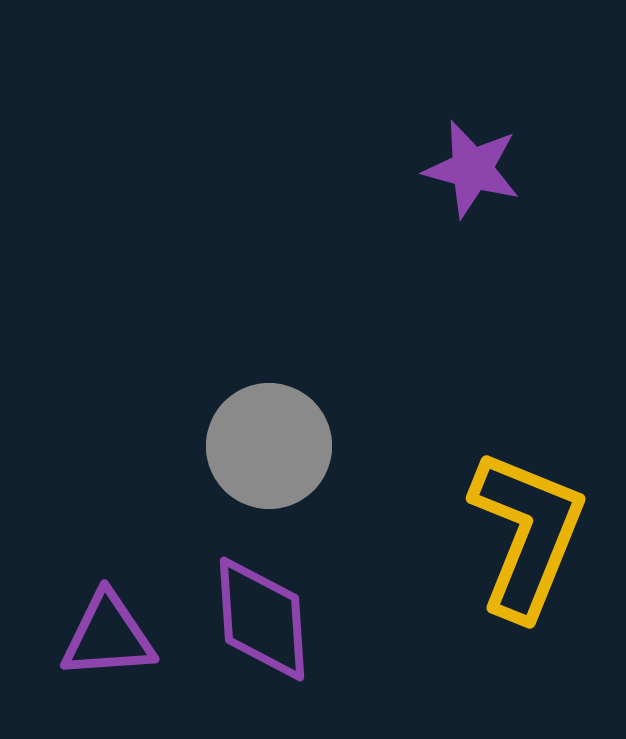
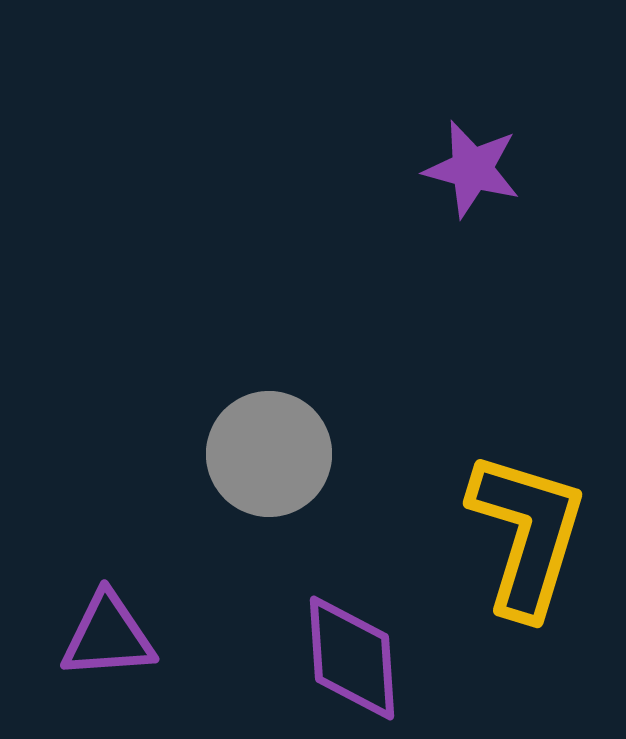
gray circle: moved 8 px down
yellow L-shape: rotated 5 degrees counterclockwise
purple diamond: moved 90 px right, 39 px down
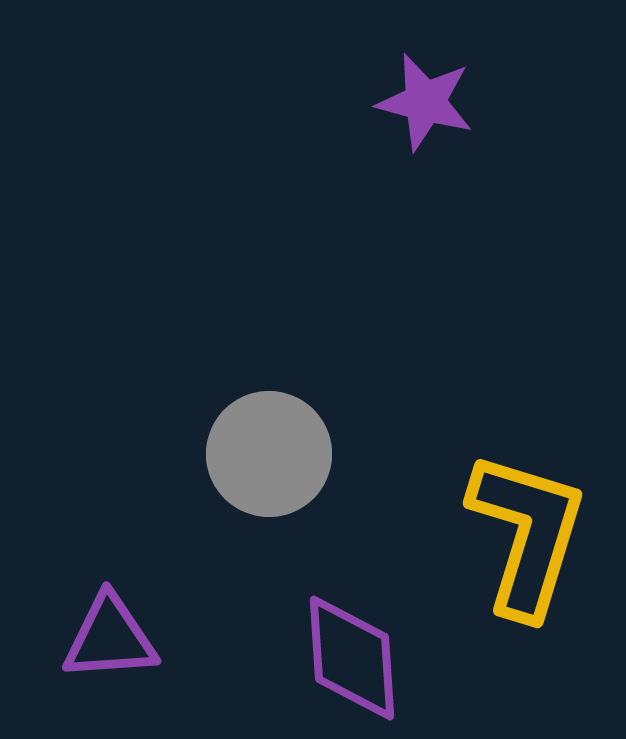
purple star: moved 47 px left, 67 px up
purple triangle: moved 2 px right, 2 px down
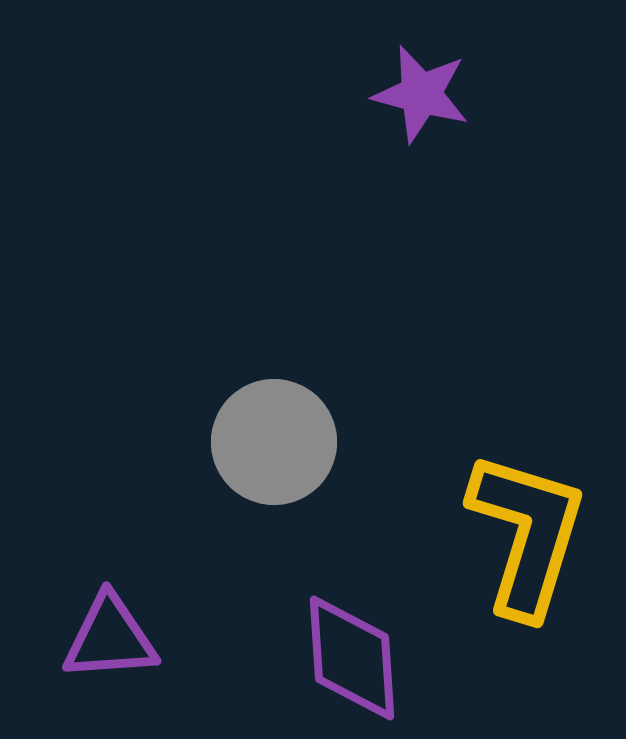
purple star: moved 4 px left, 8 px up
gray circle: moved 5 px right, 12 px up
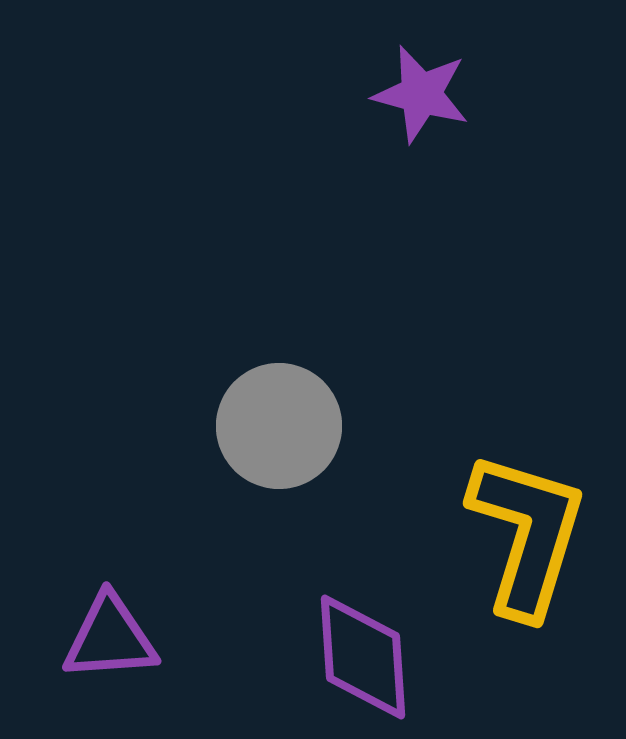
gray circle: moved 5 px right, 16 px up
purple diamond: moved 11 px right, 1 px up
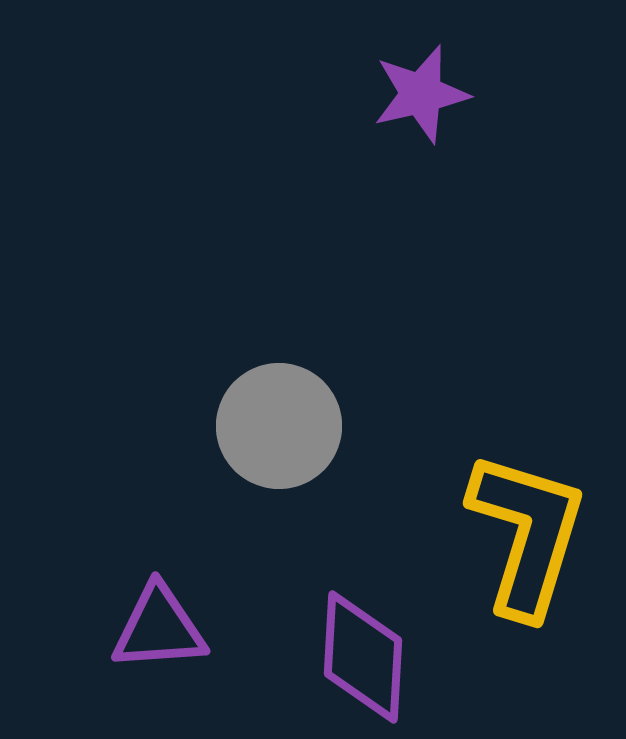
purple star: rotated 28 degrees counterclockwise
purple triangle: moved 49 px right, 10 px up
purple diamond: rotated 7 degrees clockwise
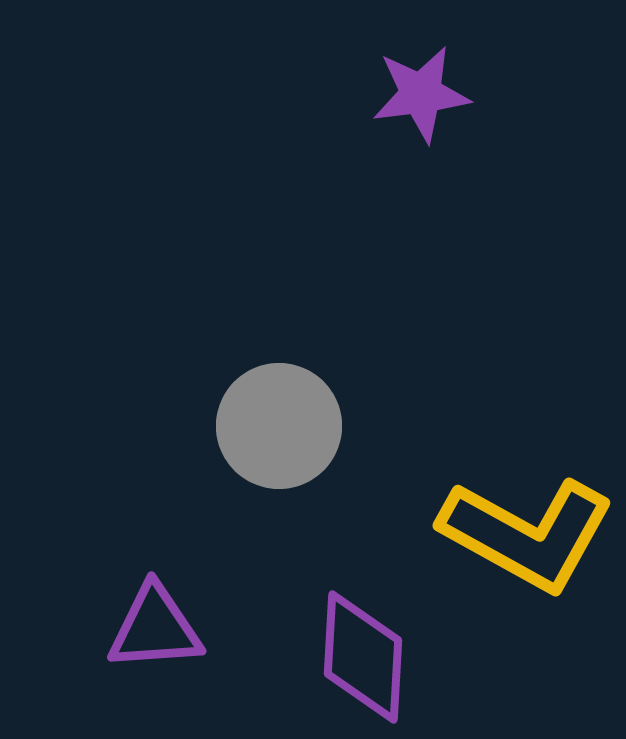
purple star: rotated 6 degrees clockwise
yellow L-shape: rotated 102 degrees clockwise
purple triangle: moved 4 px left
